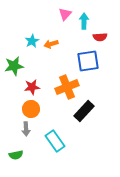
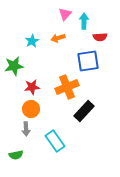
orange arrow: moved 7 px right, 6 px up
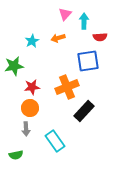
orange circle: moved 1 px left, 1 px up
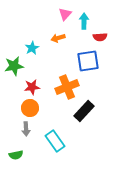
cyan star: moved 7 px down
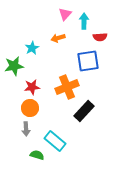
cyan rectangle: rotated 15 degrees counterclockwise
green semicircle: moved 21 px right; rotated 152 degrees counterclockwise
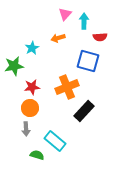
blue square: rotated 25 degrees clockwise
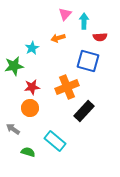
gray arrow: moved 13 px left; rotated 128 degrees clockwise
green semicircle: moved 9 px left, 3 px up
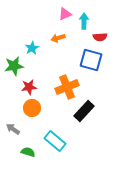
pink triangle: rotated 24 degrees clockwise
blue square: moved 3 px right, 1 px up
red star: moved 3 px left
orange circle: moved 2 px right
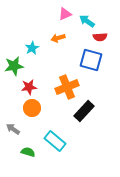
cyan arrow: moved 3 px right; rotated 56 degrees counterclockwise
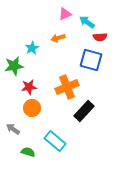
cyan arrow: moved 1 px down
